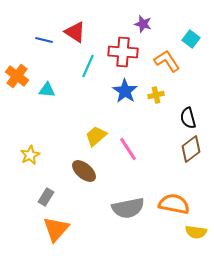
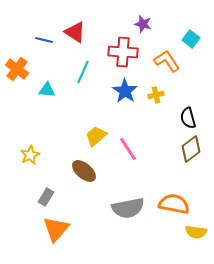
cyan line: moved 5 px left, 6 px down
orange cross: moved 7 px up
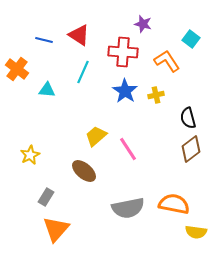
red triangle: moved 4 px right, 3 px down
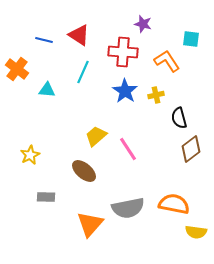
cyan square: rotated 30 degrees counterclockwise
black semicircle: moved 9 px left
gray rectangle: rotated 60 degrees clockwise
orange triangle: moved 34 px right, 5 px up
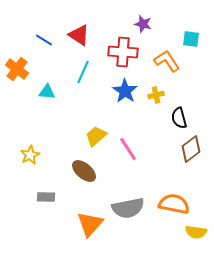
blue line: rotated 18 degrees clockwise
cyan triangle: moved 2 px down
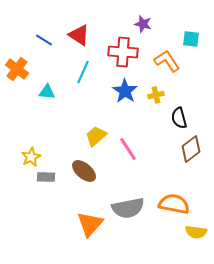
yellow star: moved 1 px right, 2 px down
gray rectangle: moved 20 px up
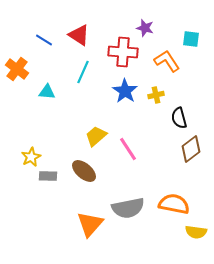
purple star: moved 2 px right, 4 px down
gray rectangle: moved 2 px right, 1 px up
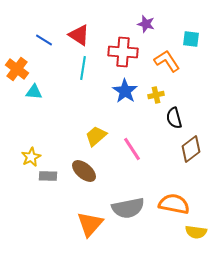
purple star: moved 1 px right, 4 px up
cyan line: moved 4 px up; rotated 15 degrees counterclockwise
cyan triangle: moved 13 px left
black semicircle: moved 5 px left
pink line: moved 4 px right
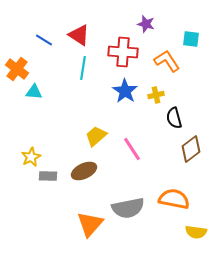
brown ellipse: rotated 65 degrees counterclockwise
orange semicircle: moved 5 px up
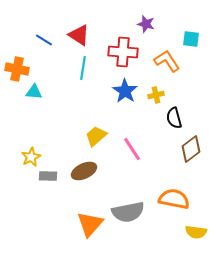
orange cross: rotated 25 degrees counterclockwise
gray semicircle: moved 4 px down
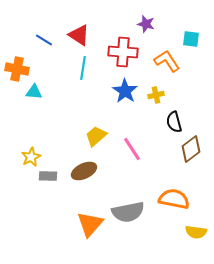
black semicircle: moved 4 px down
